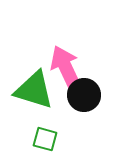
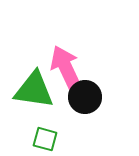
green triangle: rotated 9 degrees counterclockwise
black circle: moved 1 px right, 2 px down
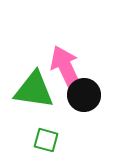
black circle: moved 1 px left, 2 px up
green square: moved 1 px right, 1 px down
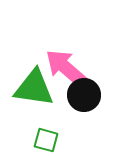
pink arrow: rotated 24 degrees counterclockwise
green triangle: moved 2 px up
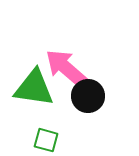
black circle: moved 4 px right, 1 px down
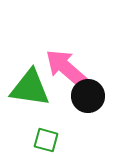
green triangle: moved 4 px left
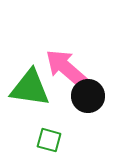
green square: moved 3 px right
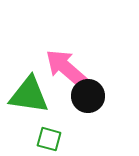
green triangle: moved 1 px left, 7 px down
green square: moved 1 px up
